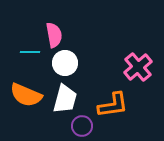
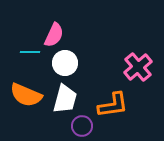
pink semicircle: rotated 35 degrees clockwise
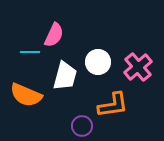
white circle: moved 33 px right, 1 px up
white trapezoid: moved 23 px up
